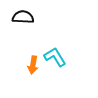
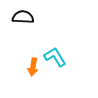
orange arrow: moved 2 px down
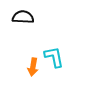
cyan L-shape: moved 1 px left; rotated 20 degrees clockwise
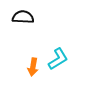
cyan L-shape: moved 4 px right, 2 px down; rotated 70 degrees clockwise
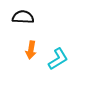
orange arrow: moved 2 px left, 17 px up
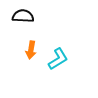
black semicircle: moved 1 px up
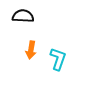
cyan L-shape: rotated 40 degrees counterclockwise
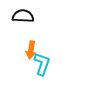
cyan L-shape: moved 16 px left, 5 px down
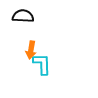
cyan L-shape: rotated 20 degrees counterclockwise
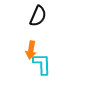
black semicircle: moved 15 px right; rotated 110 degrees clockwise
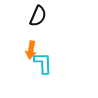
cyan L-shape: moved 1 px right, 1 px up
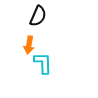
orange arrow: moved 2 px left, 5 px up
